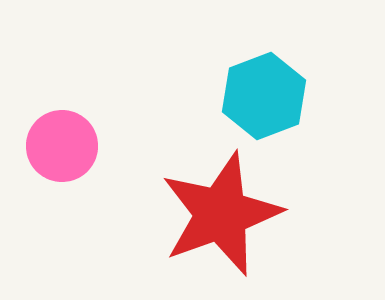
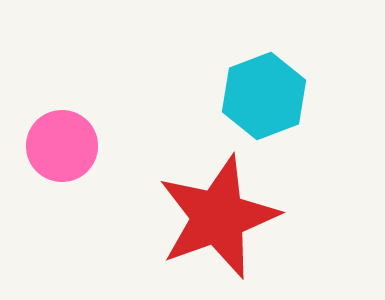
red star: moved 3 px left, 3 px down
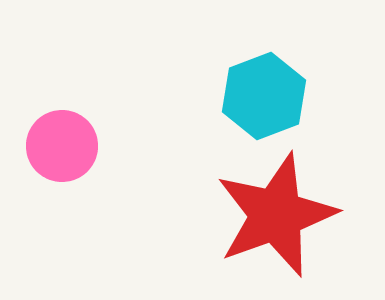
red star: moved 58 px right, 2 px up
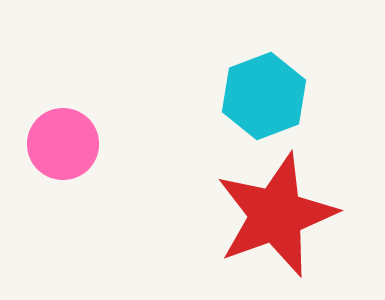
pink circle: moved 1 px right, 2 px up
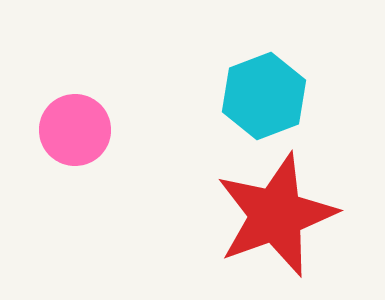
pink circle: moved 12 px right, 14 px up
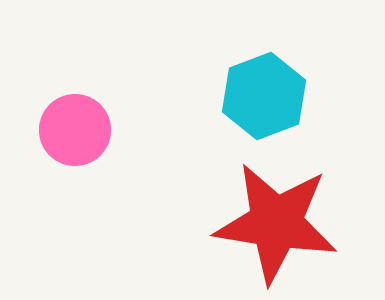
red star: moved 8 px down; rotated 29 degrees clockwise
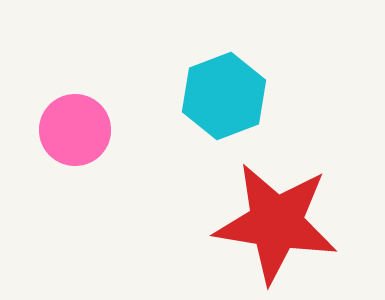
cyan hexagon: moved 40 px left
